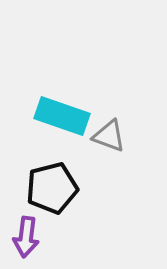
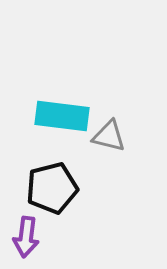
cyan rectangle: rotated 12 degrees counterclockwise
gray triangle: rotated 6 degrees counterclockwise
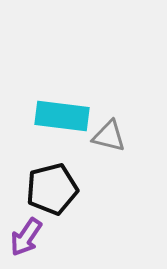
black pentagon: moved 1 px down
purple arrow: rotated 27 degrees clockwise
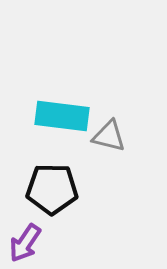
black pentagon: rotated 15 degrees clockwise
purple arrow: moved 1 px left, 6 px down
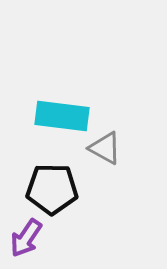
gray triangle: moved 4 px left, 12 px down; rotated 15 degrees clockwise
purple arrow: moved 1 px right, 5 px up
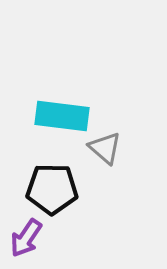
gray triangle: rotated 12 degrees clockwise
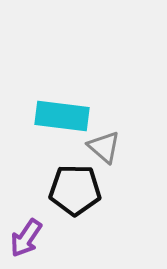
gray triangle: moved 1 px left, 1 px up
black pentagon: moved 23 px right, 1 px down
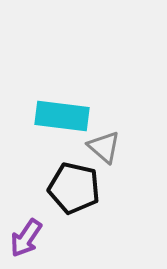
black pentagon: moved 1 px left, 2 px up; rotated 12 degrees clockwise
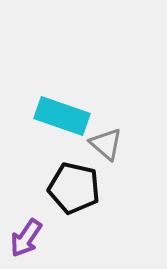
cyan rectangle: rotated 12 degrees clockwise
gray triangle: moved 2 px right, 3 px up
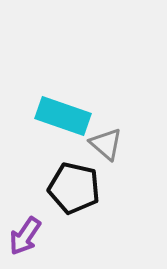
cyan rectangle: moved 1 px right
purple arrow: moved 1 px left, 2 px up
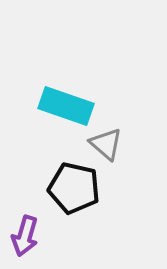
cyan rectangle: moved 3 px right, 10 px up
purple arrow: rotated 18 degrees counterclockwise
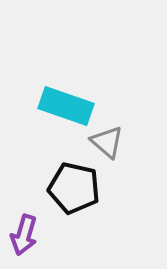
gray triangle: moved 1 px right, 2 px up
purple arrow: moved 1 px left, 1 px up
